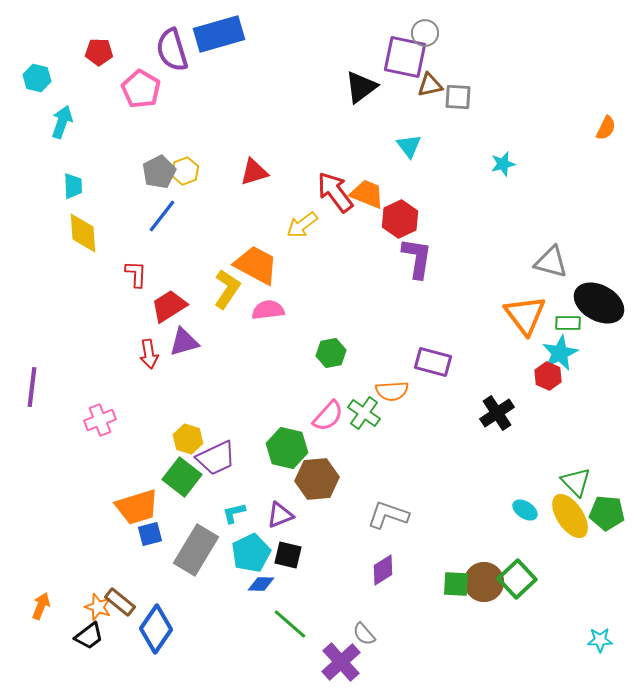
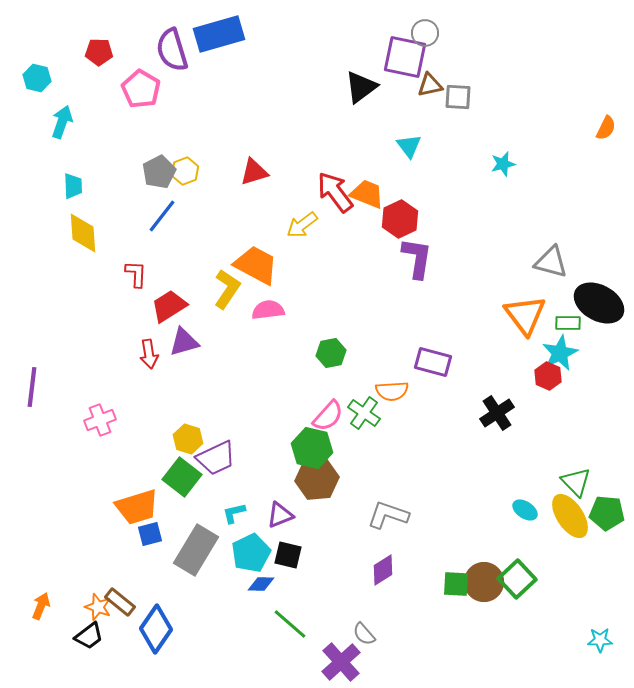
green hexagon at (287, 448): moved 25 px right
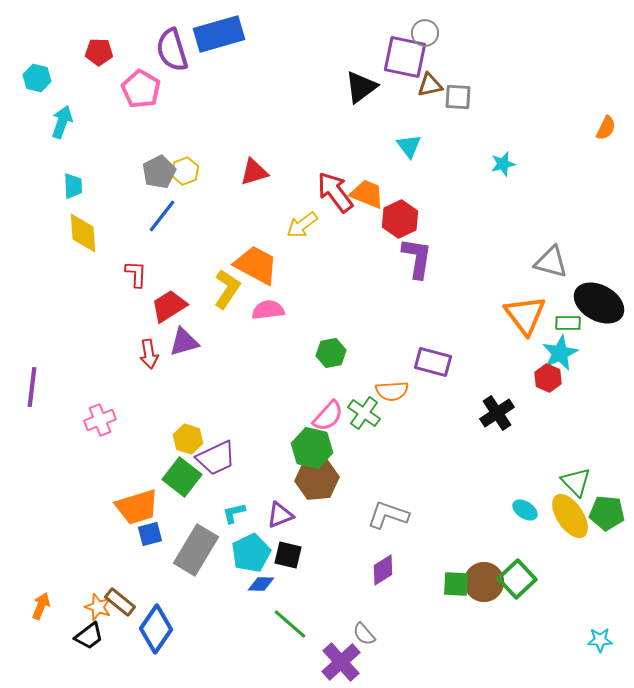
red hexagon at (548, 376): moved 2 px down
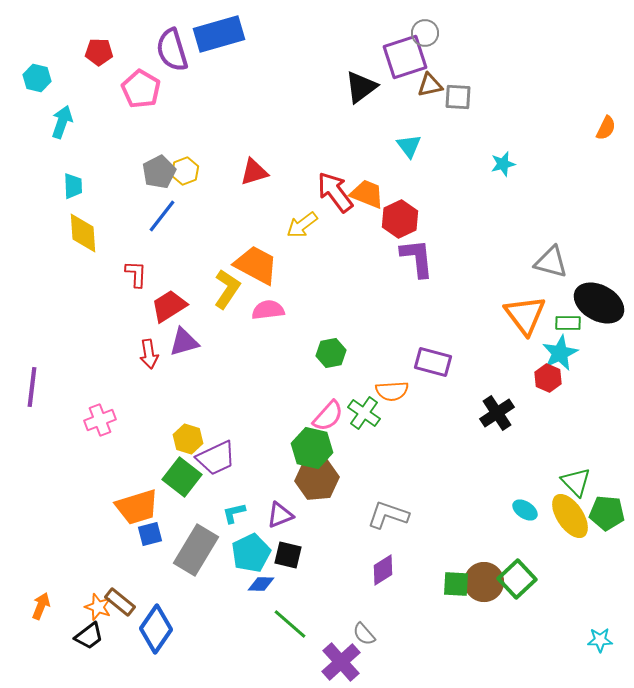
purple square at (405, 57): rotated 30 degrees counterclockwise
purple L-shape at (417, 258): rotated 15 degrees counterclockwise
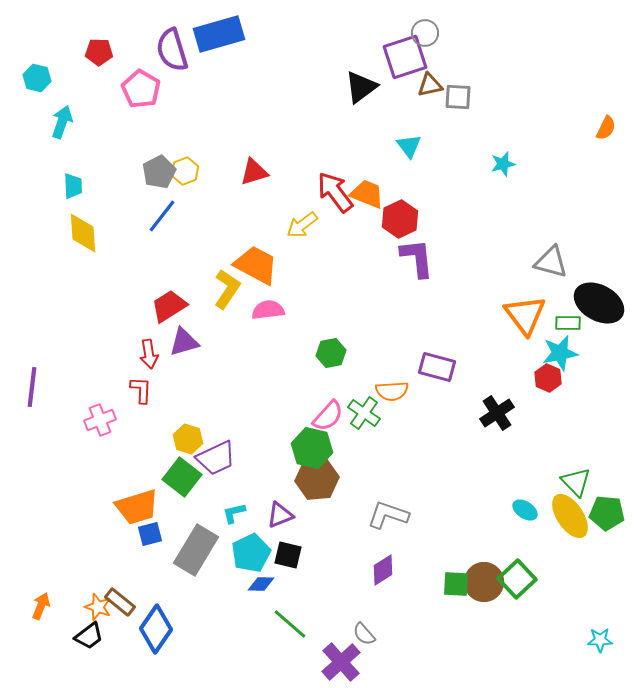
red L-shape at (136, 274): moved 5 px right, 116 px down
cyan star at (560, 353): rotated 15 degrees clockwise
purple rectangle at (433, 362): moved 4 px right, 5 px down
